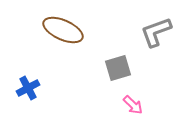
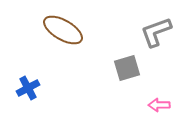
brown ellipse: rotated 6 degrees clockwise
gray square: moved 9 px right
pink arrow: moved 26 px right; rotated 135 degrees clockwise
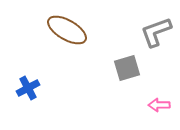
brown ellipse: moved 4 px right
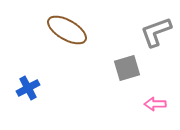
pink arrow: moved 4 px left, 1 px up
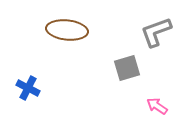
brown ellipse: rotated 24 degrees counterclockwise
blue cross: rotated 35 degrees counterclockwise
pink arrow: moved 2 px right, 2 px down; rotated 35 degrees clockwise
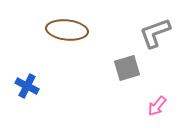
gray L-shape: moved 1 px left, 1 px down
blue cross: moved 1 px left, 2 px up
pink arrow: rotated 85 degrees counterclockwise
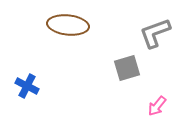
brown ellipse: moved 1 px right, 5 px up
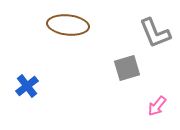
gray L-shape: rotated 92 degrees counterclockwise
blue cross: rotated 25 degrees clockwise
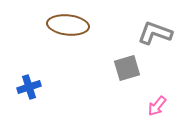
gray L-shape: rotated 132 degrees clockwise
blue cross: moved 2 px right, 1 px down; rotated 20 degrees clockwise
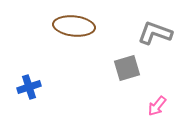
brown ellipse: moved 6 px right, 1 px down
